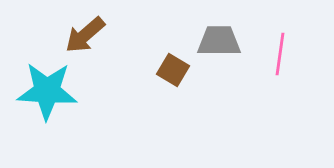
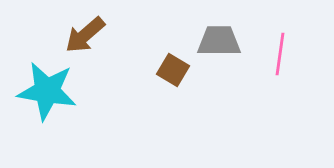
cyan star: rotated 6 degrees clockwise
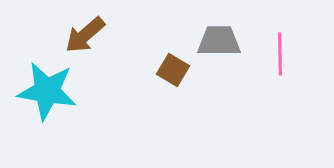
pink line: rotated 9 degrees counterclockwise
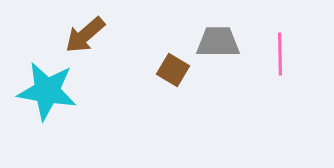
gray trapezoid: moved 1 px left, 1 px down
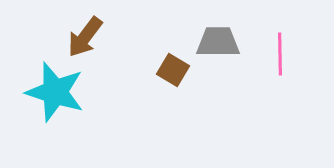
brown arrow: moved 2 px down; rotated 12 degrees counterclockwise
cyan star: moved 8 px right, 1 px down; rotated 8 degrees clockwise
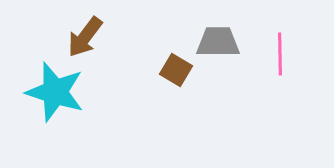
brown square: moved 3 px right
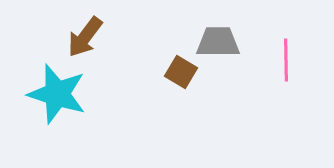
pink line: moved 6 px right, 6 px down
brown square: moved 5 px right, 2 px down
cyan star: moved 2 px right, 2 px down
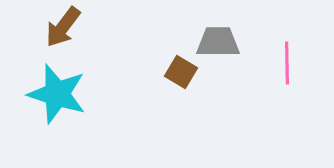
brown arrow: moved 22 px left, 10 px up
pink line: moved 1 px right, 3 px down
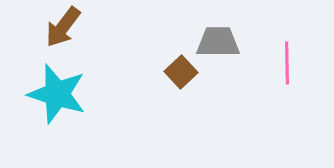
brown square: rotated 16 degrees clockwise
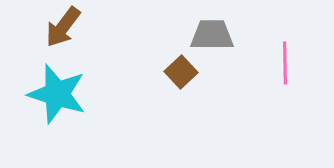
gray trapezoid: moved 6 px left, 7 px up
pink line: moved 2 px left
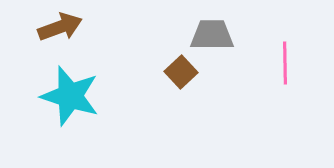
brown arrow: moved 3 px left; rotated 147 degrees counterclockwise
cyan star: moved 13 px right, 2 px down
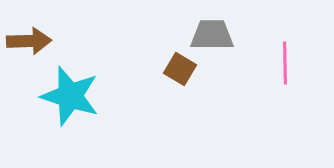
brown arrow: moved 31 px left, 14 px down; rotated 18 degrees clockwise
brown square: moved 1 px left, 3 px up; rotated 16 degrees counterclockwise
